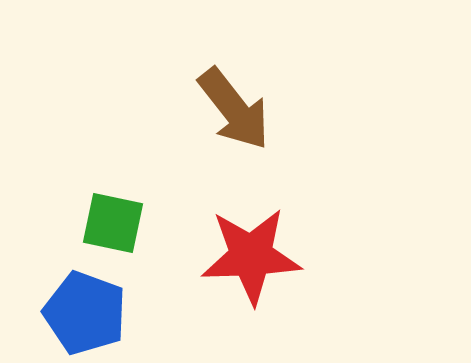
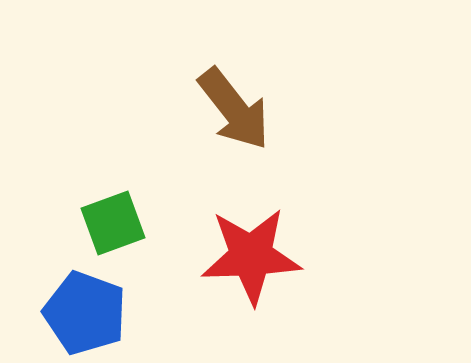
green square: rotated 32 degrees counterclockwise
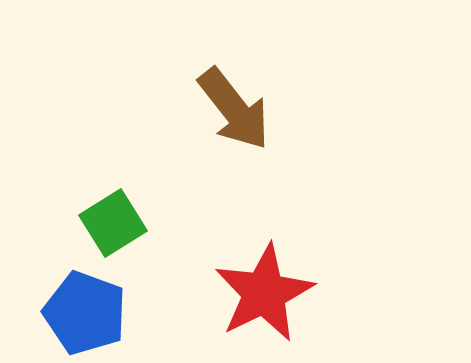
green square: rotated 12 degrees counterclockwise
red star: moved 13 px right, 37 px down; rotated 24 degrees counterclockwise
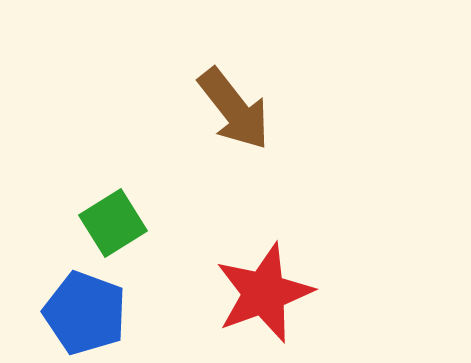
red star: rotated 6 degrees clockwise
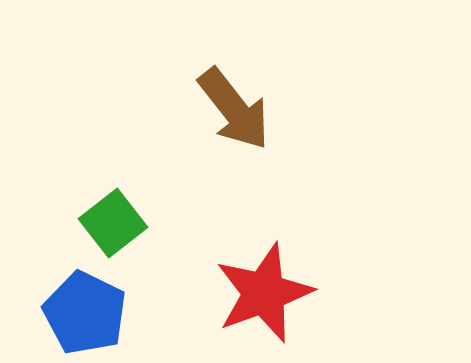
green square: rotated 6 degrees counterclockwise
blue pentagon: rotated 6 degrees clockwise
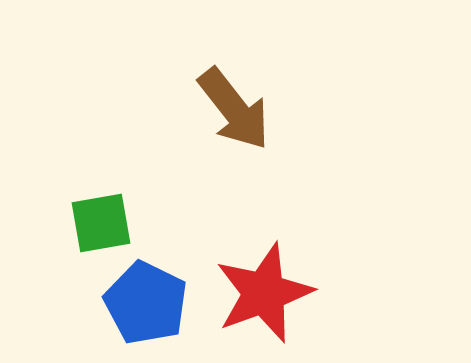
green square: moved 12 px left; rotated 28 degrees clockwise
blue pentagon: moved 61 px right, 10 px up
